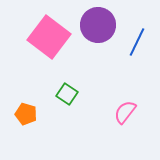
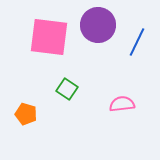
pink square: rotated 30 degrees counterclockwise
green square: moved 5 px up
pink semicircle: moved 3 px left, 8 px up; rotated 45 degrees clockwise
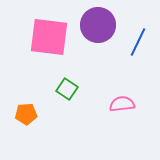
blue line: moved 1 px right
orange pentagon: rotated 20 degrees counterclockwise
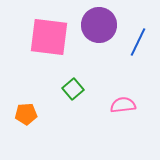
purple circle: moved 1 px right
green square: moved 6 px right; rotated 15 degrees clockwise
pink semicircle: moved 1 px right, 1 px down
